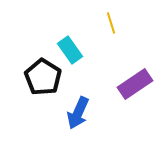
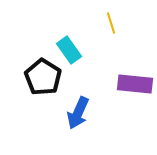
cyan rectangle: moved 1 px left
purple rectangle: rotated 40 degrees clockwise
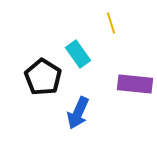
cyan rectangle: moved 9 px right, 4 px down
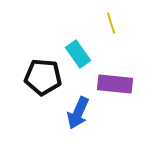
black pentagon: rotated 27 degrees counterclockwise
purple rectangle: moved 20 px left
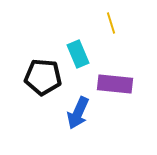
cyan rectangle: rotated 12 degrees clockwise
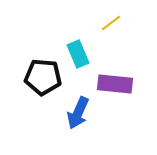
yellow line: rotated 70 degrees clockwise
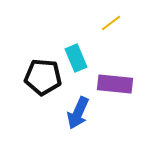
cyan rectangle: moved 2 px left, 4 px down
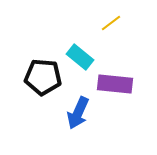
cyan rectangle: moved 4 px right, 1 px up; rotated 28 degrees counterclockwise
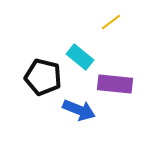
yellow line: moved 1 px up
black pentagon: rotated 9 degrees clockwise
blue arrow: moved 1 px right, 3 px up; rotated 92 degrees counterclockwise
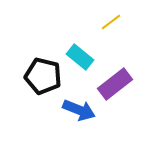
black pentagon: moved 1 px up
purple rectangle: rotated 44 degrees counterclockwise
